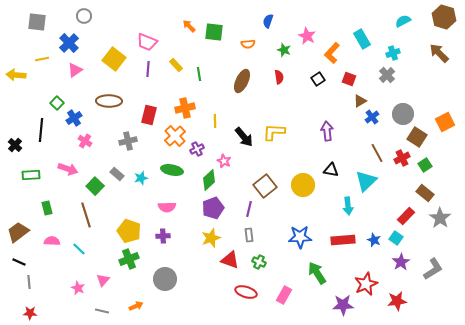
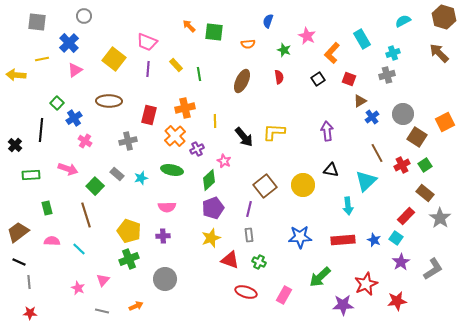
gray cross at (387, 75): rotated 28 degrees clockwise
red cross at (402, 158): moved 7 px down
green arrow at (317, 273): moved 3 px right, 4 px down; rotated 100 degrees counterclockwise
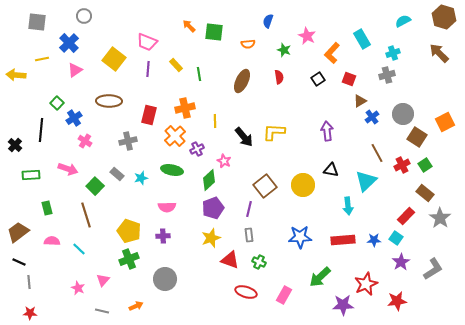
blue star at (374, 240): rotated 24 degrees counterclockwise
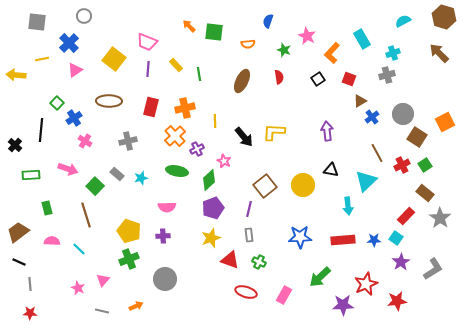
red rectangle at (149, 115): moved 2 px right, 8 px up
green ellipse at (172, 170): moved 5 px right, 1 px down
gray line at (29, 282): moved 1 px right, 2 px down
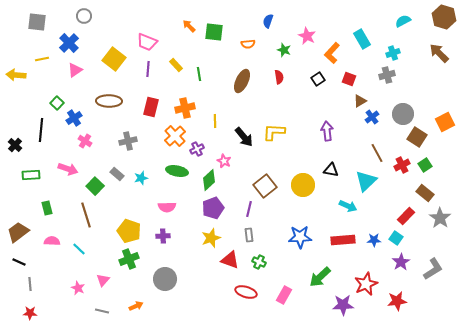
cyan arrow at (348, 206): rotated 60 degrees counterclockwise
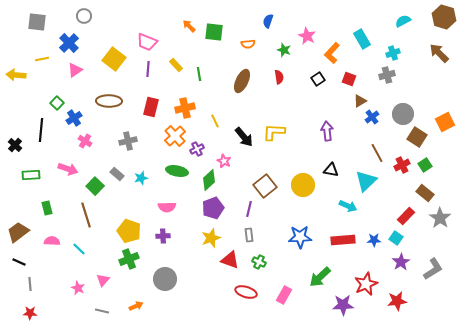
yellow line at (215, 121): rotated 24 degrees counterclockwise
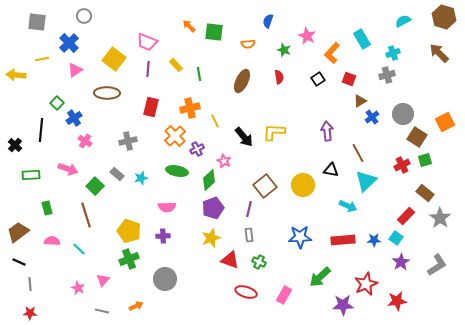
brown ellipse at (109, 101): moved 2 px left, 8 px up
orange cross at (185, 108): moved 5 px right
brown line at (377, 153): moved 19 px left
green square at (425, 165): moved 5 px up; rotated 16 degrees clockwise
gray L-shape at (433, 269): moved 4 px right, 4 px up
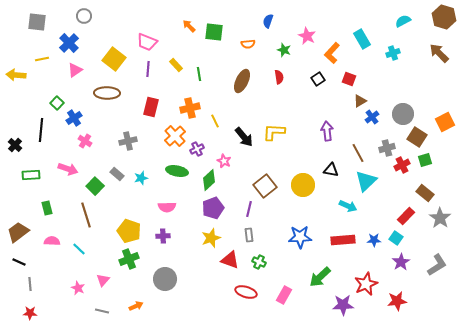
gray cross at (387, 75): moved 73 px down
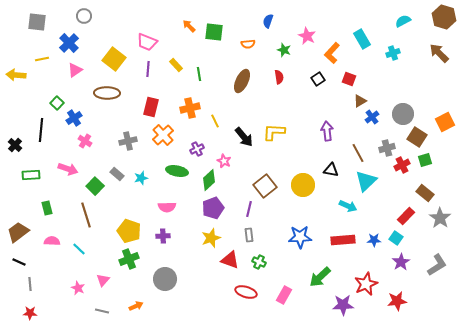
orange cross at (175, 136): moved 12 px left, 1 px up
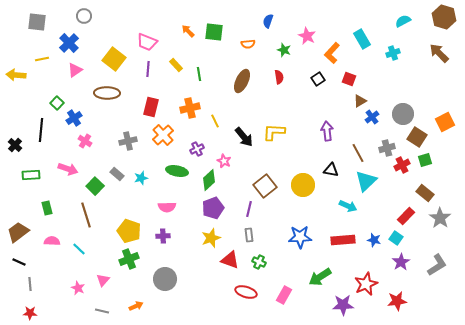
orange arrow at (189, 26): moved 1 px left, 5 px down
blue star at (374, 240): rotated 16 degrees clockwise
green arrow at (320, 277): rotated 10 degrees clockwise
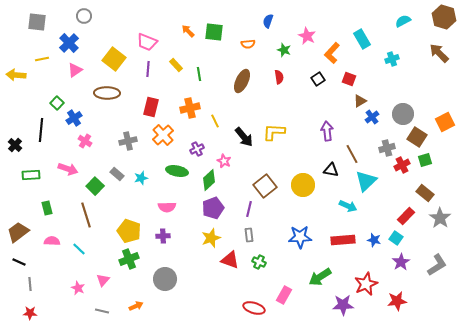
cyan cross at (393, 53): moved 1 px left, 6 px down
brown line at (358, 153): moved 6 px left, 1 px down
red ellipse at (246, 292): moved 8 px right, 16 px down
